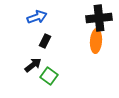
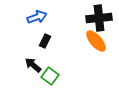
orange ellipse: rotated 45 degrees counterclockwise
black arrow: rotated 102 degrees counterclockwise
green square: moved 1 px right
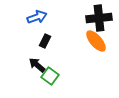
black arrow: moved 4 px right
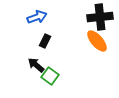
black cross: moved 1 px right, 1 px up
orange ellipse: moved 1 px right
black arrow: moved 1 px left
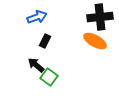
orange ellipse: moved 2 px left; rotated 20 degrees counterclockwise
green square: moved 1 px left, 1 px down
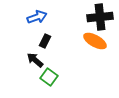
black arrow: moved 1 px left, 5 px up
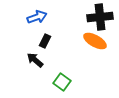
green square: moved 13 px right, 5 px down
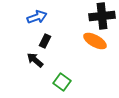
black cross: moved 2 px right, 1 px up
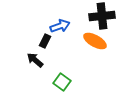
blue arrow: moved 23 px right, 9 px down
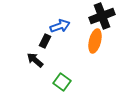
black cross: rotated 15 degrees counterclockwise
orange ellipse: rotated 75 degrees clockwise
